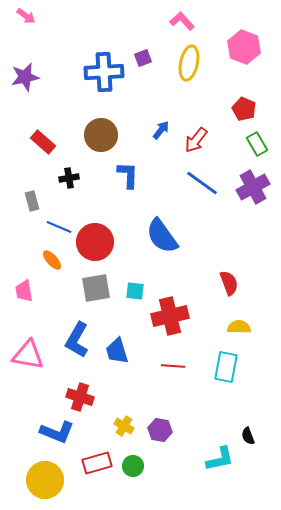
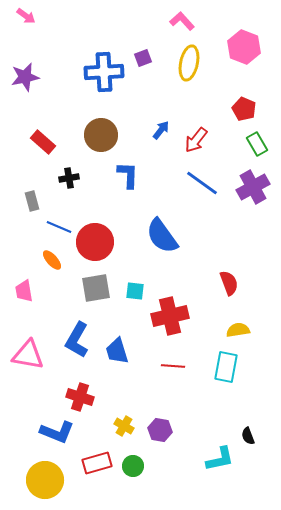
yellow semicircle at (239, 327): moved 1 px left, 3 px down; rotated 10 degrees counterclockwise
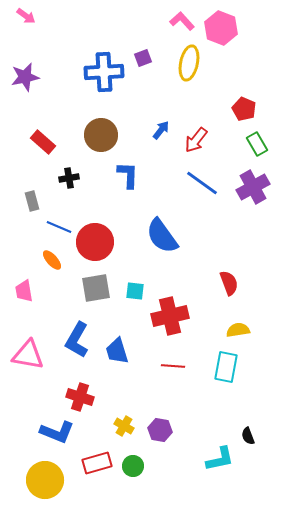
pink hexagon at (244, 47): moved 23 px left, 19 px up
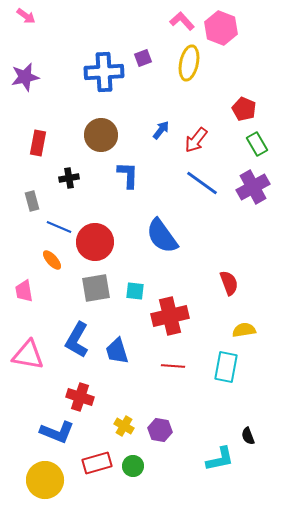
red rectangle at (43, 142): moved 5 px left, 1 px down; rotated 60 degrees clockwise
yellow semicircle at (238, 330): moved 6 px right
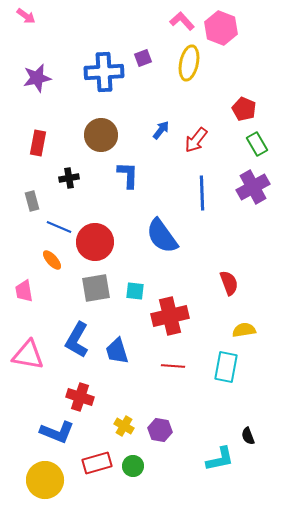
purple star at (25, 77): moved 12 px right, 1 px down
blue line at (202, 183): moved 10 px down; rotated 52 degrees clockwise
